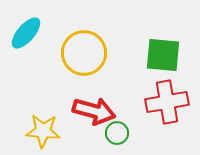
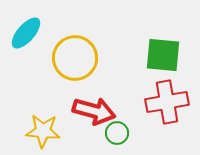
yellow circle: moved 9 px left, 5 px down
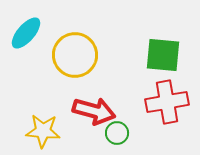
yellow circle: moved 3 px up
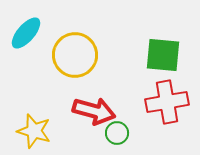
yellow star: moved 9 px left; rotated 12 degrees clockwise
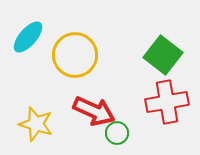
cyan ellipse: moved 2 px right, 4 px down
green square: rotated 33 degrees clockwise
red arrow: rotated 9 degrees clockwise
yellow star: moved 2 px right, 7 px up
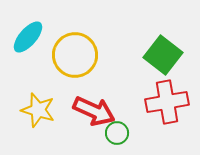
yellow star: moved 2 px right, 14 px up
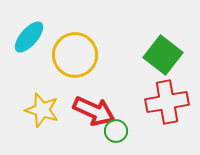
cyan ellipse: moved 1 px right
yellow star: moved 4 px right
green circle: moved 1 px left, 2 px up
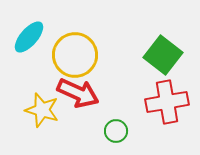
red arrow: moved 16 px left, 18 px up
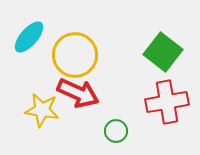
green square: moved 3 px up
yellow star: rotated 8 degrees counterclockwise
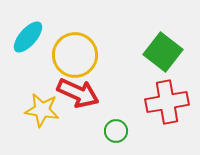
cyan ellipse: moved 1 px left
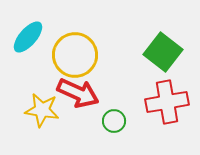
green circle: moved 2 px left, 10 px up
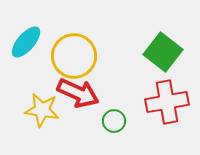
cyan ellipse: moved 2 px left, 5 px down
yellow circle: moved 1 px left, 1 px down
